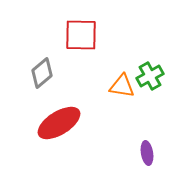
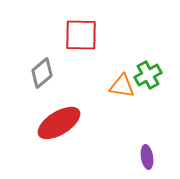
green cross: moved 2 px left, 1 px up
purple ellipse: moved 4 px down
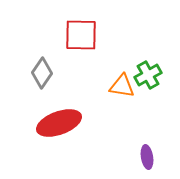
gray diamond: rotated 16 degrees counterclockwise
red ellipse: rotated 12 degrees clockwise
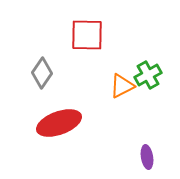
red square: moved 6 px right
orange triangle: rotated 36 degrees counterclockwise
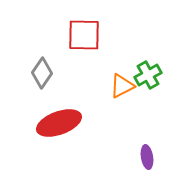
red square: moved 3 px left
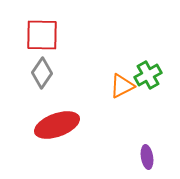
red square: moved 42 px left
red ellipse: moved 2 px left, 2 px down
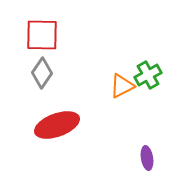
purple ellipse: moved 1 px down
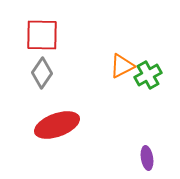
orange triangle: moved 20 px up
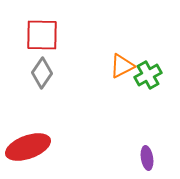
red ellipse: moved 29 px left, 22 px down
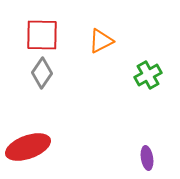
orange triangle: moved 21 px left, 25 px up
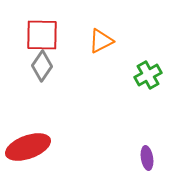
gray diamond: moved 7 px up
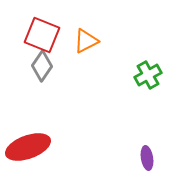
red square: rotated 21 degrees clockwise
orange triangle: moved 15 px left
